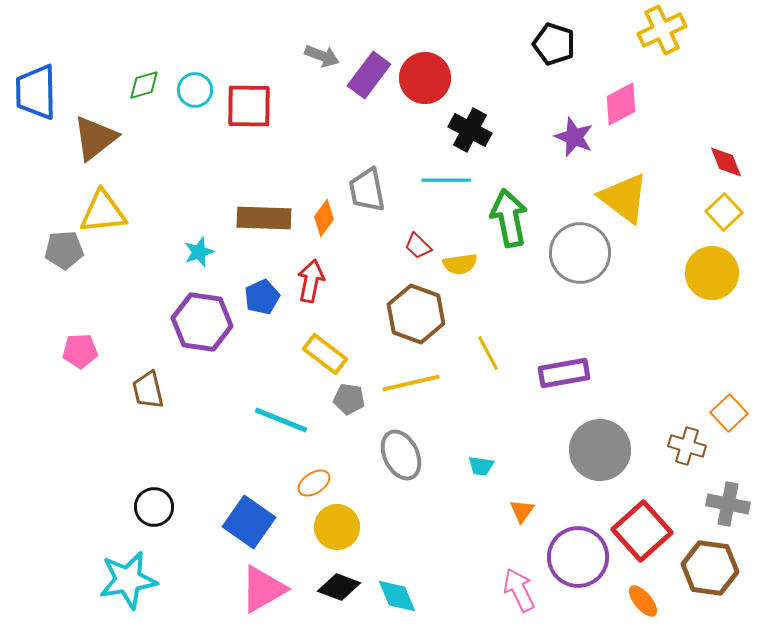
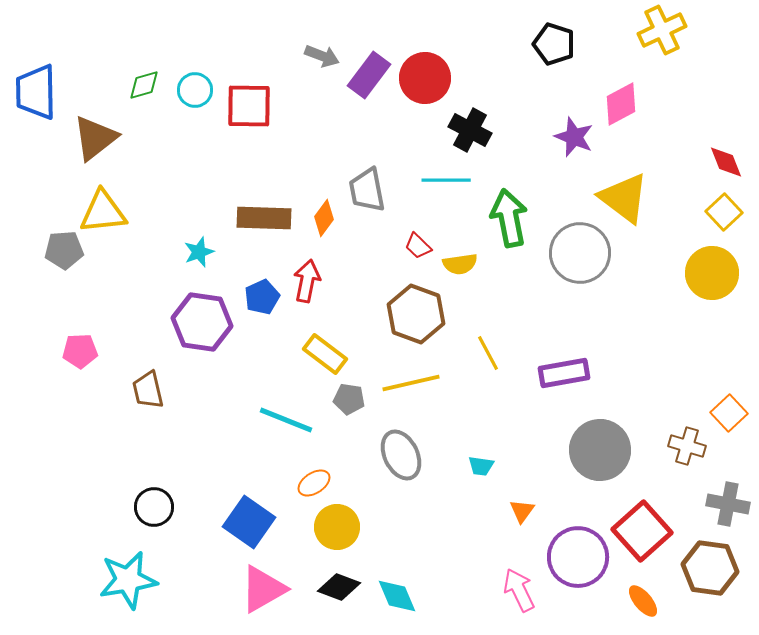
red arrow at (311, 281): moved 4 px left
cyan line at (281, 420): moved 5 px right
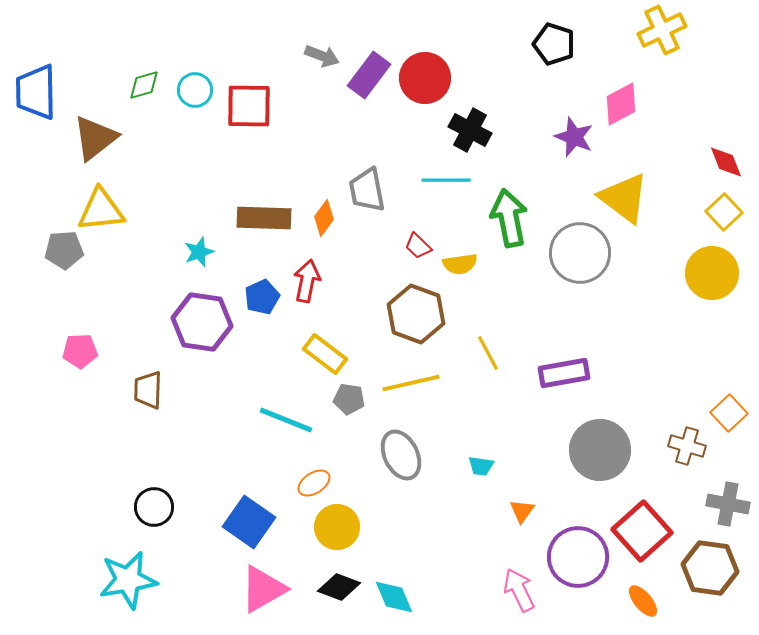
yellow triangle at (103, 212): moved 2 px left, 2 px up
brown trapezoid at (148, 390): rotated 15 degrees clockwise
cyan diamond at (397, 596): moved 3 px left, 1 px down
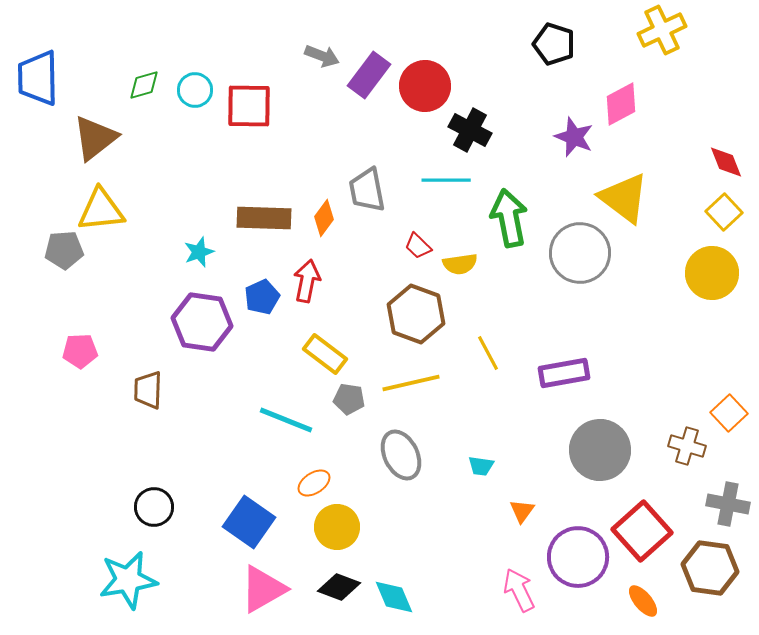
red circle at (425, 78): moved 8 px down
blue trapezoid at (36, 92): moved 2 px right, 14 px up
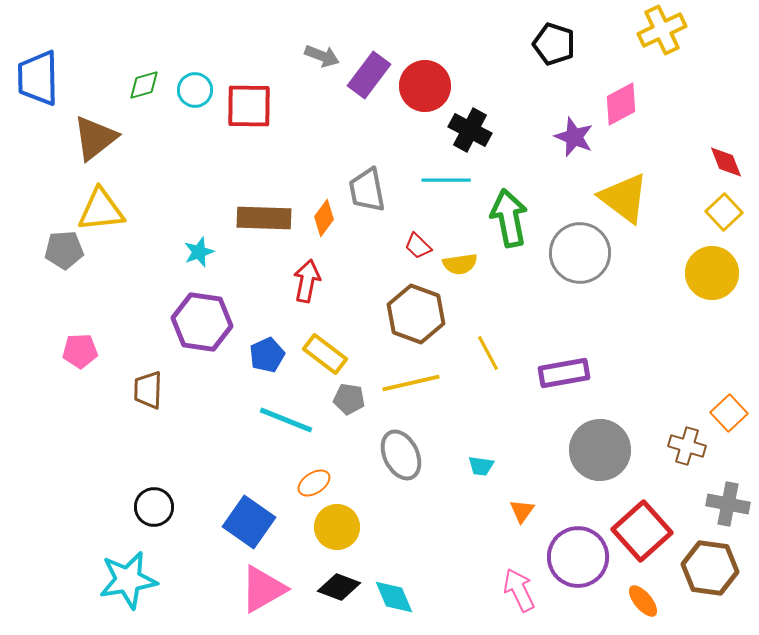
blue pentagon at (262, 297): moved 5 px right, 58 px down
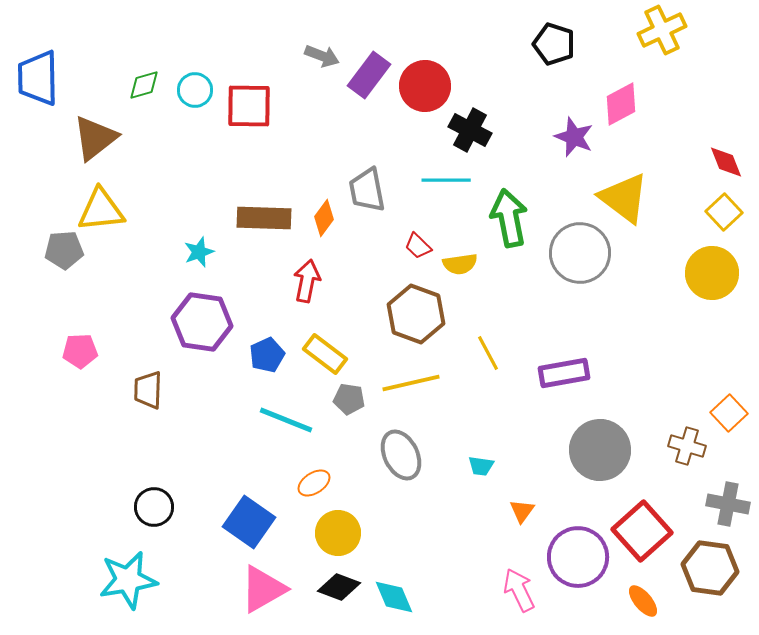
yellow circle at (337, 527): moved 1 px right, 6 px down
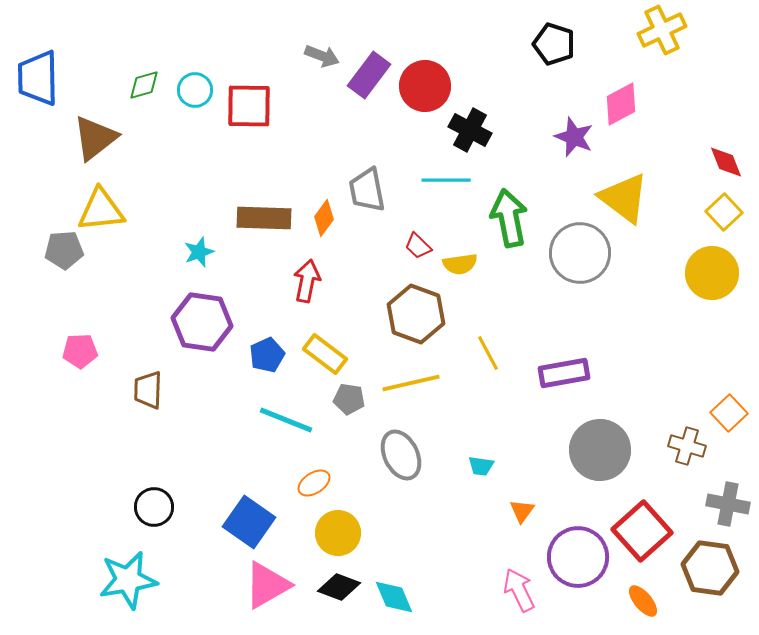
pink triangle at (263, 589): moved 4 px right, 4 px up
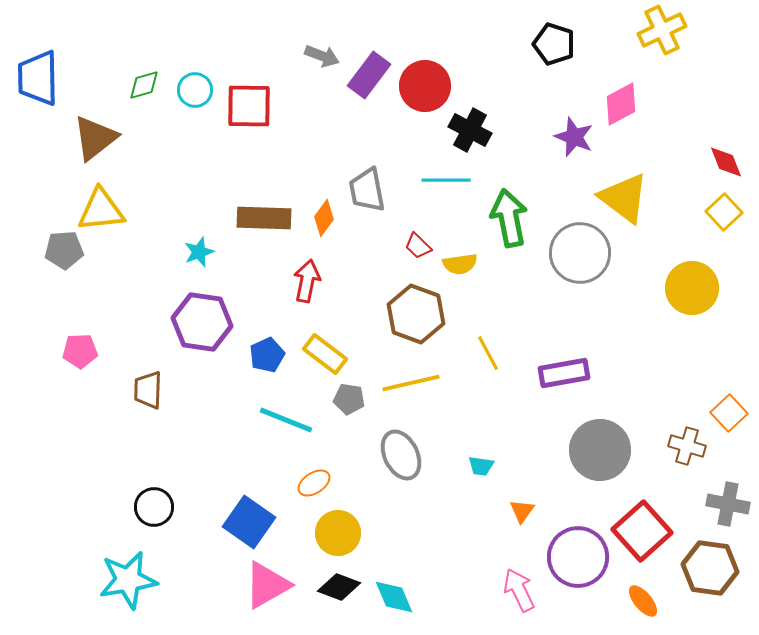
yellow circle at (712, 273): moved 20 px left, 15 px down
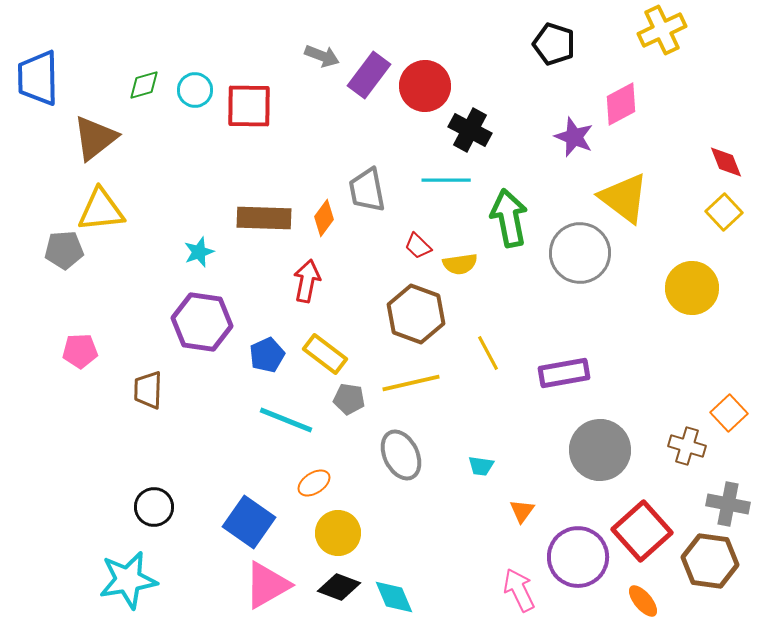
brown hexagon at (710, 568): moved 7 px up
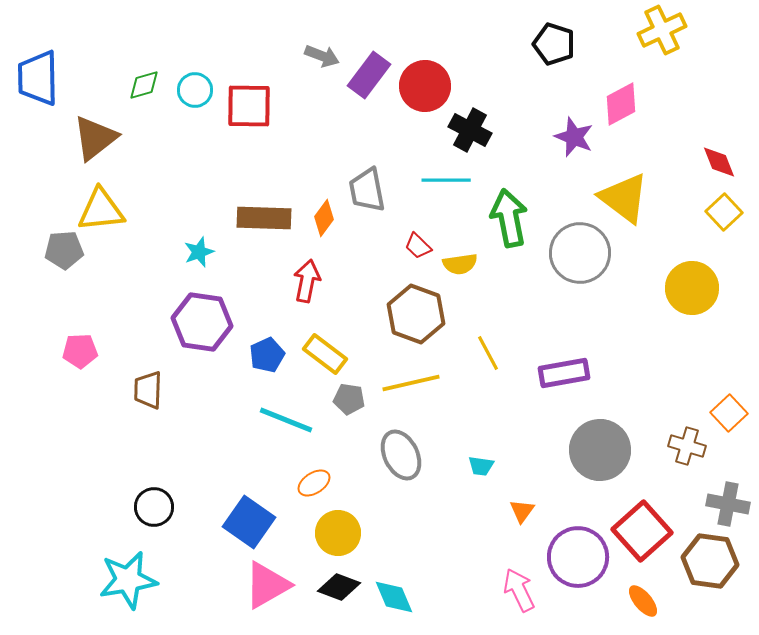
red diamond at (726, 162): moved 7 px left
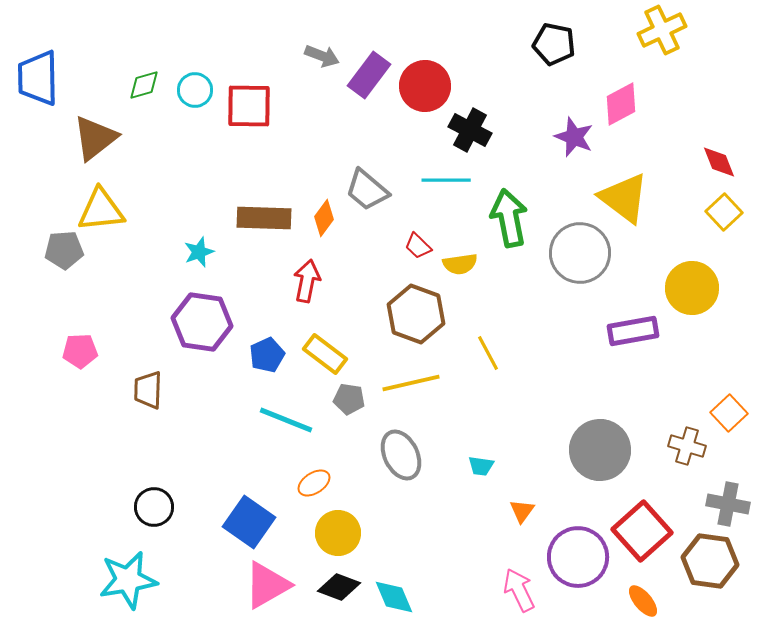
black pentagon at (554, 44): rotated 6 degrees counterclockwise
gray trapezoid at (367, 190): rotated 39 degrees counterclockwise
purple rectangle at (564, 373): moved 69 px right, 42 px up
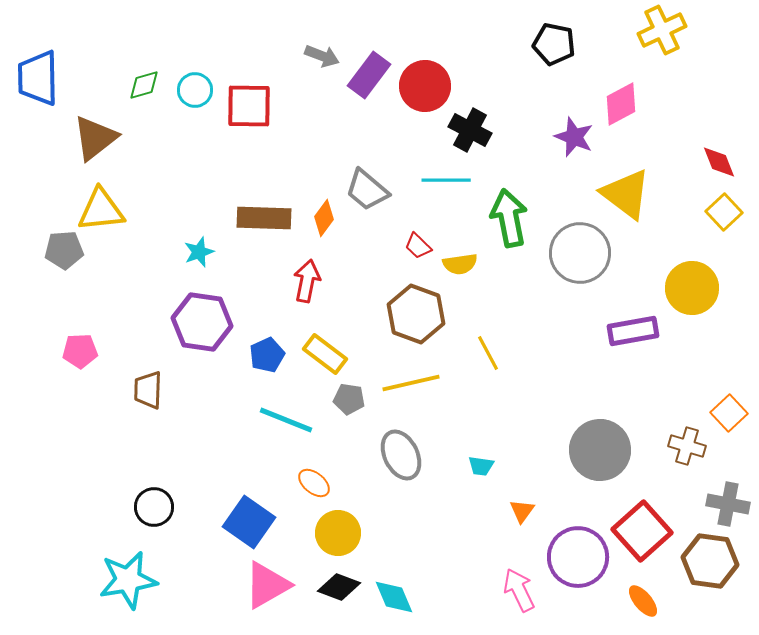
yellow triangle at (624, 198): moved 2 px right, 4 px up
orange ellipse at (314, 483): rotated 72 degrees clockwise
